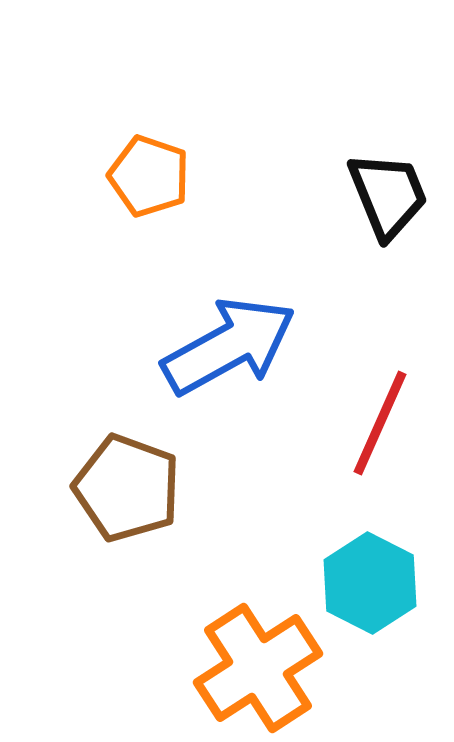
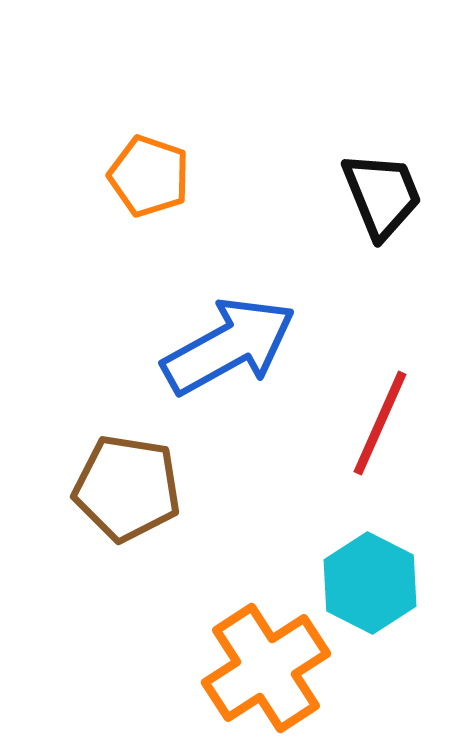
black trapezoid: moved 6 px left
brown pentagon: rotated 11 degrees counterclockwise
orange cross: moved 8 px right
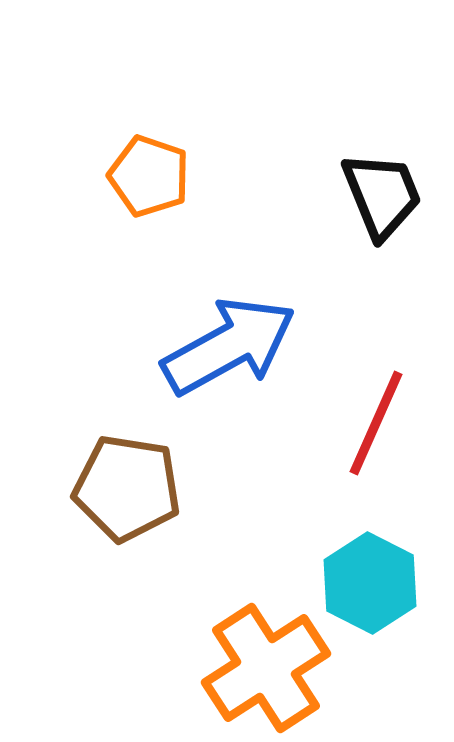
red line: moved 4 px left
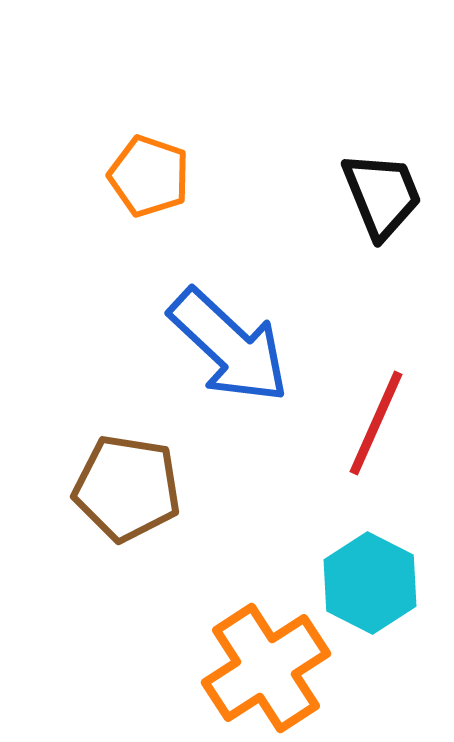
blue arrow: rotated 72 degrees clockwise
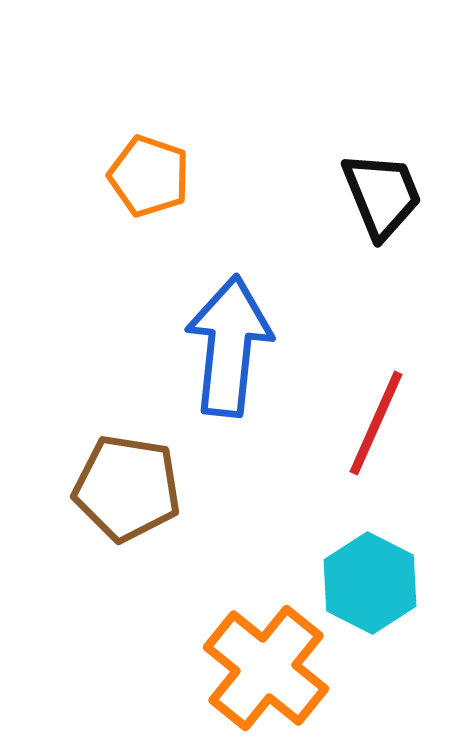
blue arrow: rotated 127 degrees counterclockwise
orange cross: rotated 18 degrees counterclockwise
